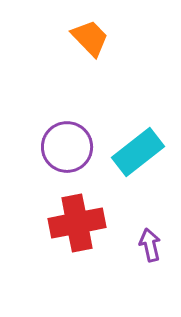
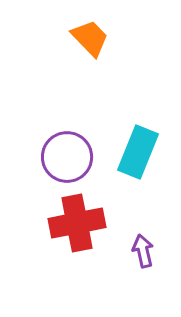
purple circle: moved 10 px down
cyan rectangle: rotated 30 degrees counterclockwise
purple arrow: moved 7 px left, 6 px down
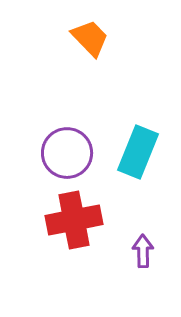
purple circle: moved 4 px up
red cross: moved 3 px left, 3 px up
purple arrow: rotated 12 degrees clockwise
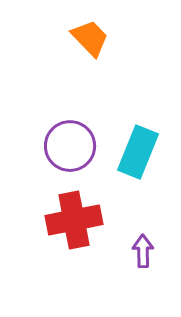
purple circle: moved 3 px right, 7 px up
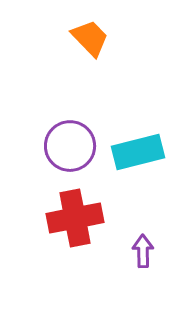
cyan rectangle: rotated 54 degrees clockwise
red cross: moved 1 px right, 2 px up
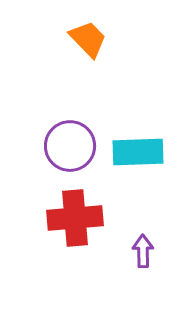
orange trapezoid: moved 2 px left, 1 px down
cyan rectangle: rotated 12 degrees clockwise
red cross: rotated 6 degrees clockwise
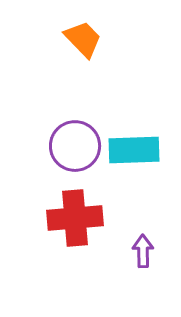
orange trapezoid: moved 5 px left
purple circle: moved 5 px right
cyan rectangle: moved 4 px left, 2 px up
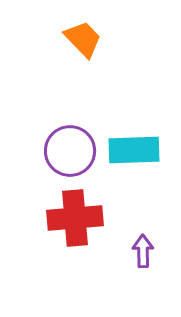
purple circle: moved 5 px left, 5 px down
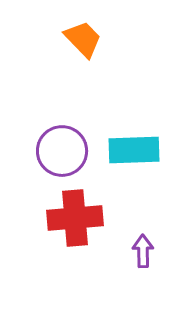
purple circle: moved 8 px left
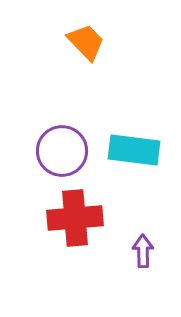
orange trapezoid: moved 3 px right, 3 px down
cyan rectangle: rotated 9 degrees clockwise
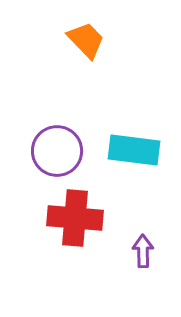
orange trapezoid: moved 2 px up
purple circle: moved 5 px left
red cross: rotated 10 degrees clockwise
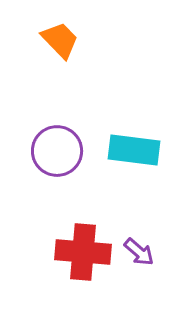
orange trapezoid: moved 26 px left
red cross: moved 8 px right, 34 px down
purple arrow: moved 4 px left, 1 px down; rotated 132 degrees clockwise
